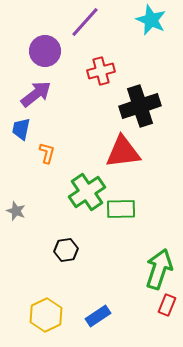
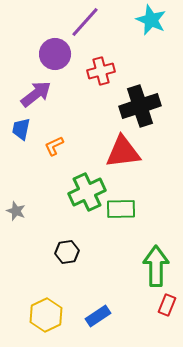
purple circle: moved 10 px right, 3 px down
orange L-shape: moved 7 px right, 7 px up; rotated 130 degrees counterclockwise
green cross: rotated 9 degrees clockwise
black hexagon: moved 1 px right, 2 px down
green arrow: moved 3 px left, 3 px up; rotated 18 degrees counterclockwise
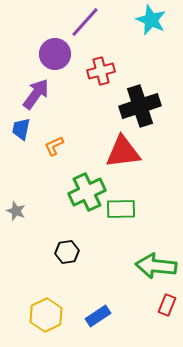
purple arrow: rotated 16 degrees counterclockwise
green arrow: rotated 84 degrees counterclockwise
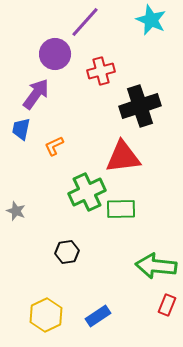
red triangle: moved 5 px down
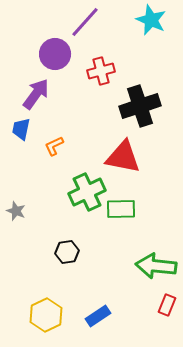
red triangle: rotated 18 degrees clockwise
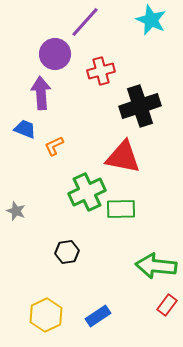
purple arrow: moved 5 px right, 1 px up; rotated 40 degrees counterclockwise
blue trapezoid: moved 4 px right; rotated 100 degrees clockwise
red rectangle: rotated 15 degrees clockwise
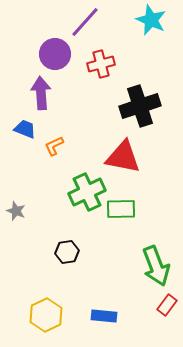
red cross: moved 7 px up
green arrow: rotated 117 degrees counterclockwise
blue rectangle: moved 6 px right; rotated 40 degrees clockwise
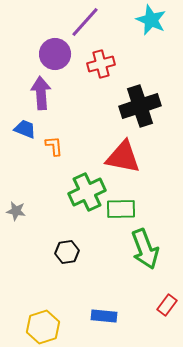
orange L-shape: rotated 110 degrees clockwise
gray star: rotated 12 degrees counterclockwise
green arrow: moved 11 px left, 17 px up
yellow hexagon: moved 3 px left, 12 px down; rotated 8 degrees clockwise
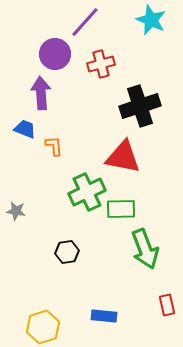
red rectangle: rotated 50 degrees counterclockwise
